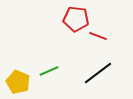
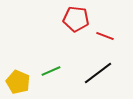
red line: moved 7 px right
green line: moved 2 px right
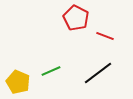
red pentagon: moved 1 px up; rotated 20 degrees clockwise
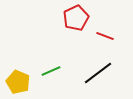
red pentagon: rotated 20 degrees clockwise
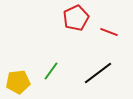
red line: moved 4 px right, 4 px up
green line: rotated 30 degrees counterclockwise
yellow pentagon: rotated 30 degrees counterclockwise
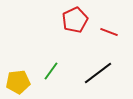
red pentagon: moved 1 px left, 2 px down
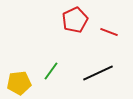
black line: rotated 12 degrees clockwise
yellow pentagon: moved 1 px right, 1 px down
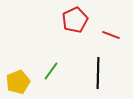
red line: moved 2 px right, 3 px down
black line: rotated 64 degrees counterclockwise
yellow pentagon: moved 1 px left, 1 px up; rotated 15 degrees counterclockwise
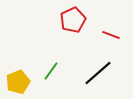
red pentagon: moved 2 px left
black line: rotated 48 degrees clockwise
